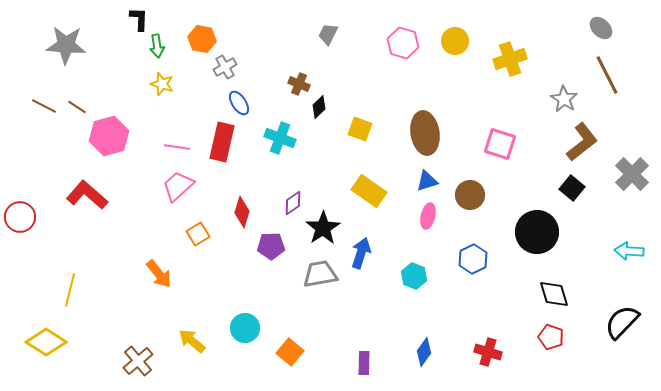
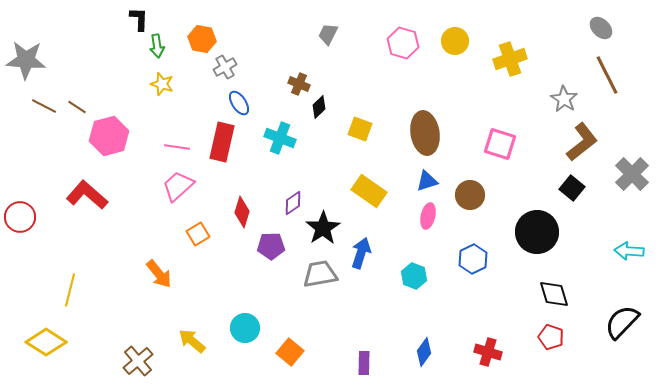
gray star at (66, 45): moved 40 px left, 15 px down
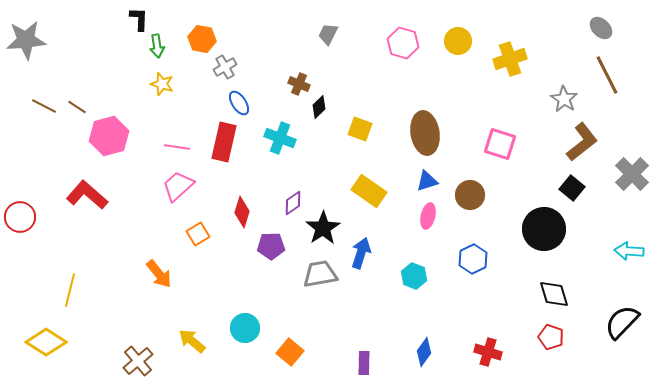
yellow circle at (455, 41): moved 3 px right
gray star at (26, 60): moved 20 px up; rotated 9 degrees counterclockwise
red rectangle at (222, 142): moved 2 px right
black circle at (537, 232): moved 7 px right, 3 px up
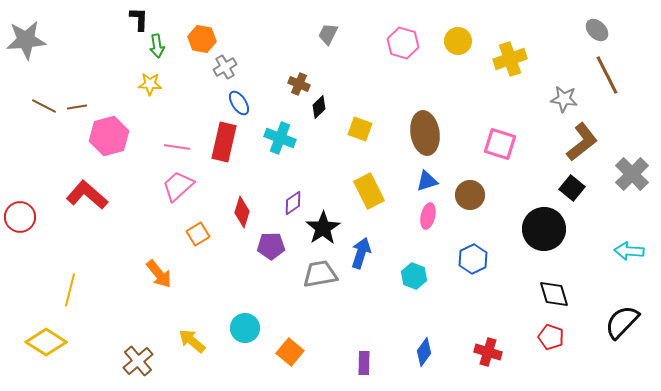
gray ellipse at (601, 28): moved 4 px left, 2 px down
yellow star at (162, 84): moved 12 px left; rotated 15 degrees counterclockwise
gray star at (564, 99): rotated 24 degrees counterclockwise
brown line at (77, 107): rotated 42 degrees counterclockwise
yellow rectangle at (369, 191): rotated 28 degrees clockwise
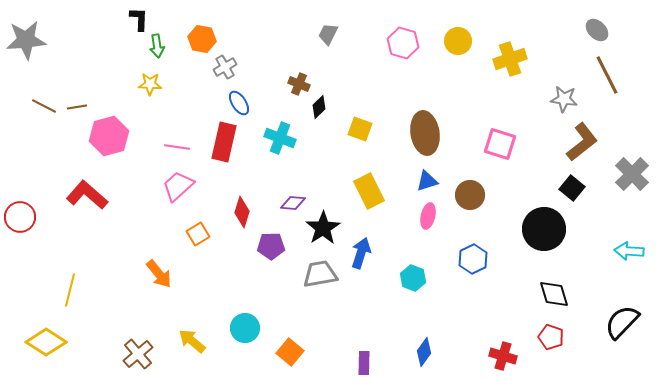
purple diamond at (293, 203): rotated 40 degrees clockwise
cyan hexagon at (414, 276): moved 1 px left, 2 px down
red cross at (488, 352): moved 15 px right, 4 px down
brown cross at (138, 361): moved 7 px up
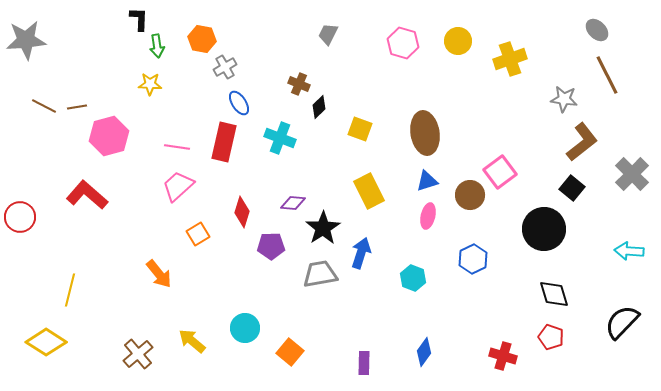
pink square at (500, 144): moved 28 px down; rotated 36 degrees clockwise
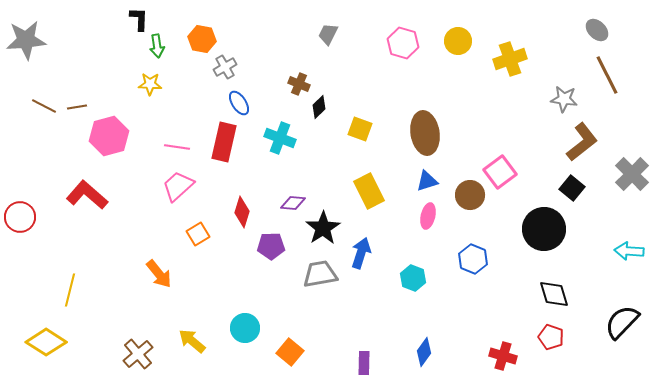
blue hexagon at (473, 259): rotated 12 degrees counterclockwise
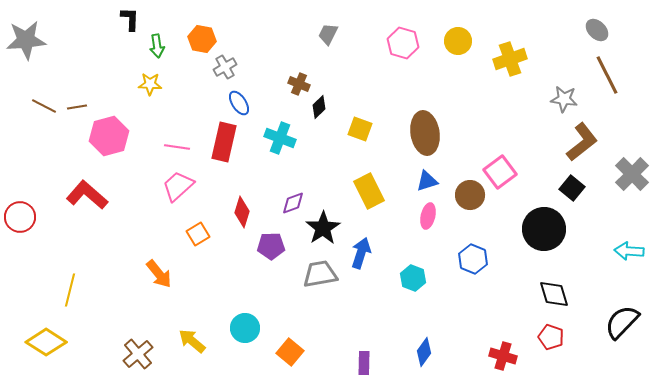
black L-shape at (139, 19): moved 9 px left
purple diamond at (293, 203): rotated 25 degrees counterclockwise
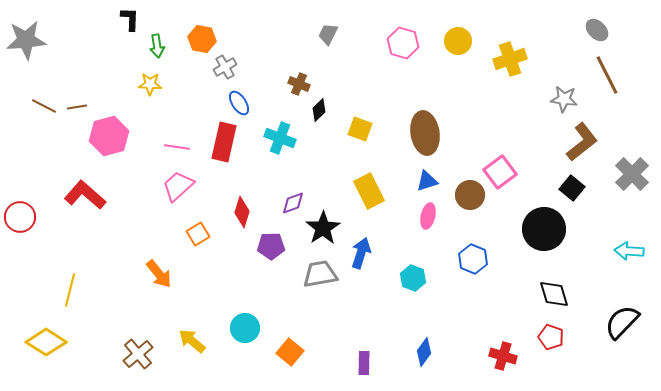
black diamond at (319, 107): moved 3 px down
red L-shape at (87, 195): moved 2 px left
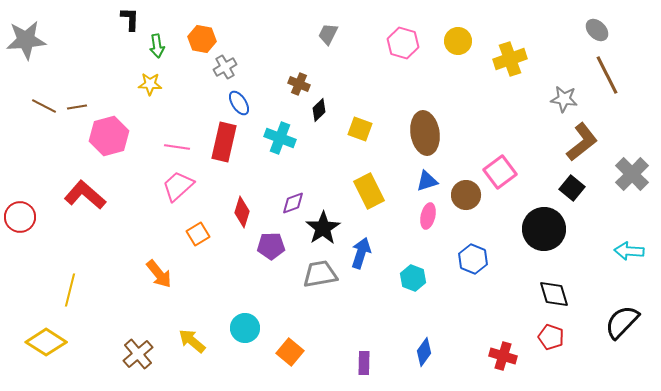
brown circle at (470, 195): moved 4 px left
